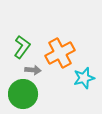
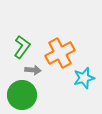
green circle: moved 1 px left, 1 px down
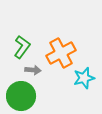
orange cross: moved 1 px right
green circle: moved 1 px left, 1 px down
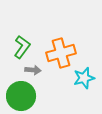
orange cross: rotated 12 degrees clockwise
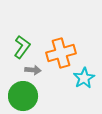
cyan star: rotated 15 degrees counterclockwise
green circle: moved 2 px right
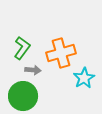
green L-shape: moved 1 px down
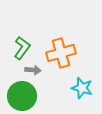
cyan star: moved 2 px left, 10 px down; rotated 25 degrees counterclockwise
green circle: moved 1 px left
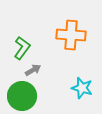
orange cross: moved 10 px right, 18 px up; rotated 20 degrees clockwise
gray arrow: rotated 35 degrees counterclockwise
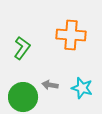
gray arrow: moved 17 px right, 15 px down; rotated 140 degrees counterclockwise
green circle: moved 1 px right, 1 px down
